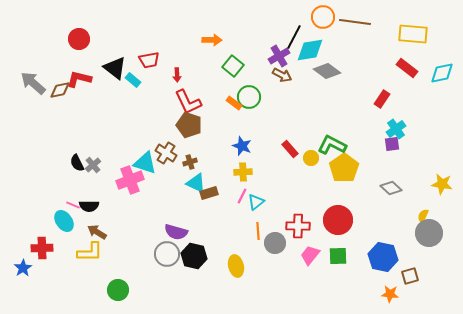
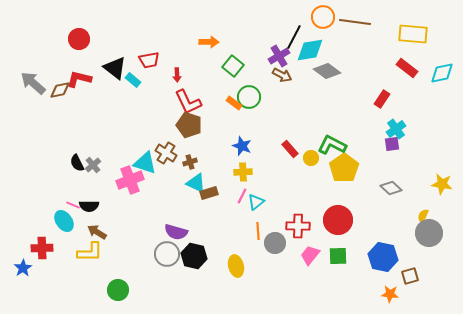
orange arrow at (212, 40): moved 3 px left, 2 px down
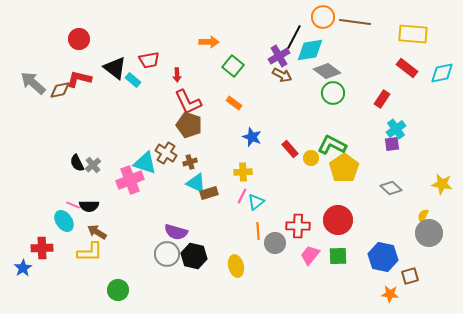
green circle at (249, 97): moved 84 px right, 4 px up
blue star at (242, 146): moved 10 px right, 9 px up
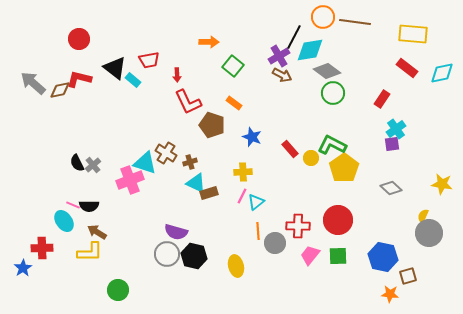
brown pentagon at (189, 125): moved 23 px right
brown square at (410, 276): moved 2 px left
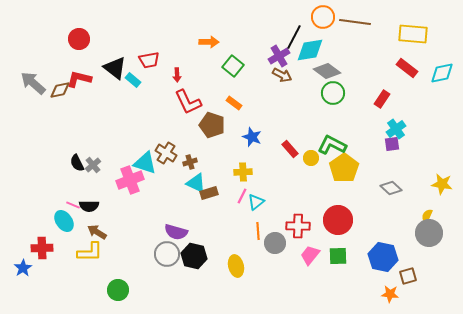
yellow semicircle at (423, 216): moved 4 px right
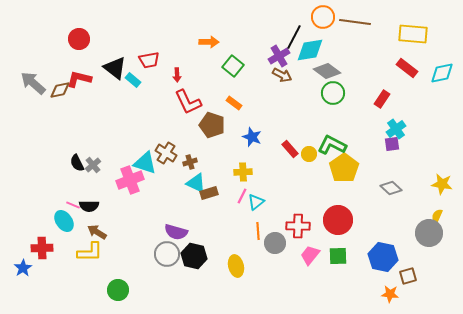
yellow circle at (311, 158): moved 2 px left, 4 px up
yellow semicircle at (427, 216): moved 10 px right
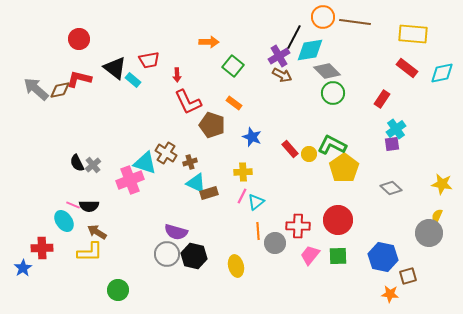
gray diamond at (327, 71): rotated 8 degrees clockwise
gray arrow at (33, 83): moved 3 px right, 6 px down
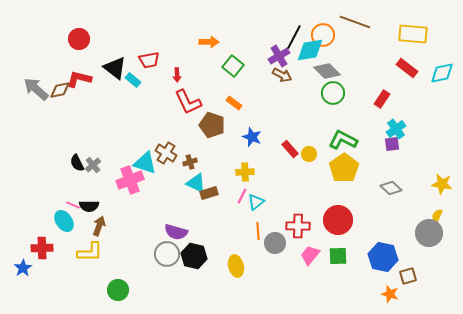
orange circle at (323, 17): moved 18 px down
brown line at (355, 22): rotated 12 degrees clockwise
green L-shape at (332, 145): moved 11 px right, 5 px up
yellow cross at (243, 172): moved 2 px right
brown arrow at (97, 232): moved 2 px right, 6 px up; rotated 78 degrees clockwise
orange star at (390, 294): rotated 12 degrees clockwise
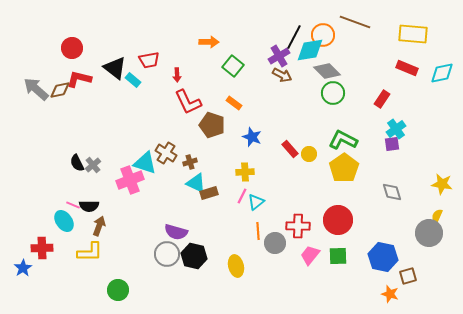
red circle at (79, 39): moved 7 px left, 9 px down
red rectangle at (407, 68): rotated 15 degrees counterclockwise
gray diamond at (391, 188): moved 1 px right, 4 px down; rotated 30 degrees clockwise
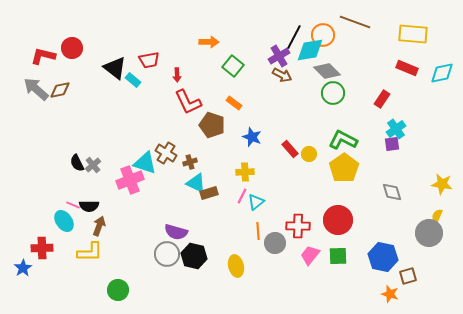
red L-shape at (79, 79): moved 36 px left, 23 px up
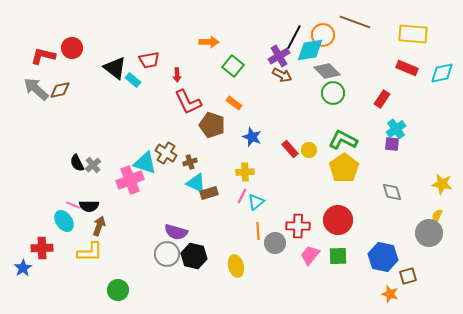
purple square at (392, 144): rotated 14 degrees clockwise
yellow circle at (309, 154): moved 4 px up
